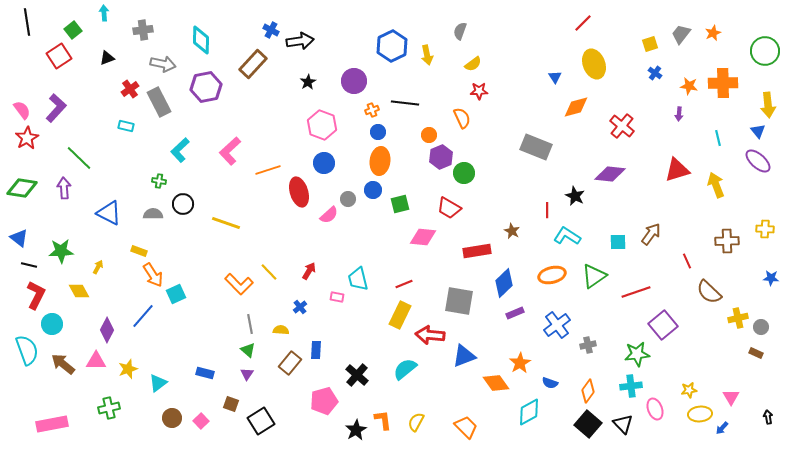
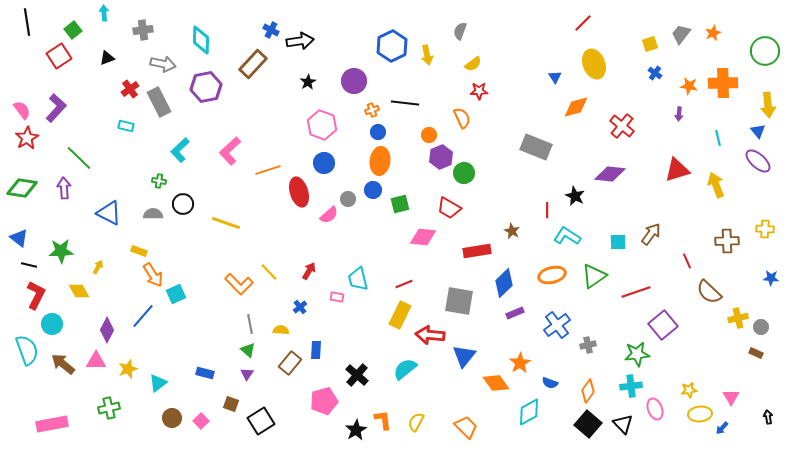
blue triangle at (464, 356): rotated 30 degrees counterclockwise
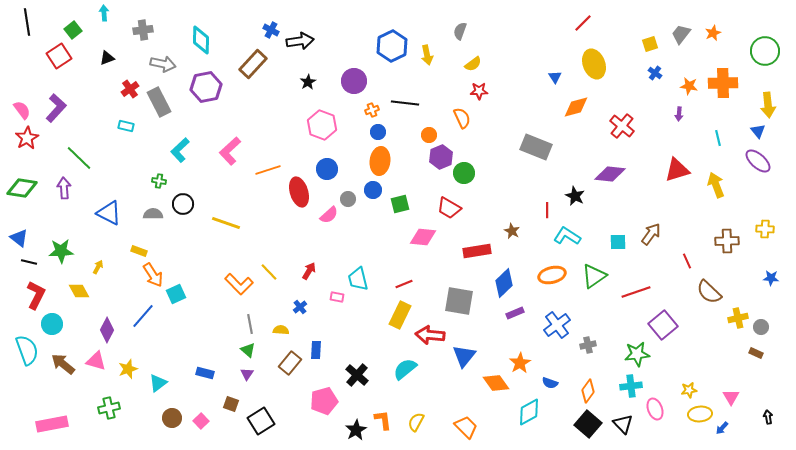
blue circle at (324, 163): moved 3 px right, 6 px down
black line at (29, 265): moved 3 px up
pink triangle at (96, 361): rotated 15 degrees clockwise
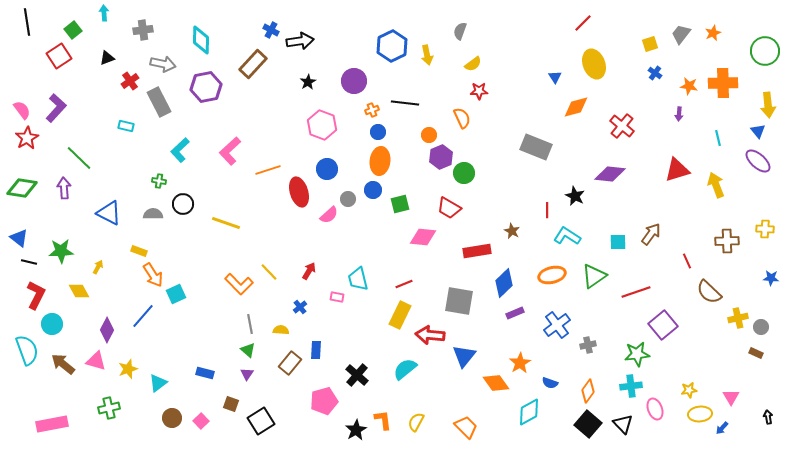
red cross at (130, 89): moved 8 px up
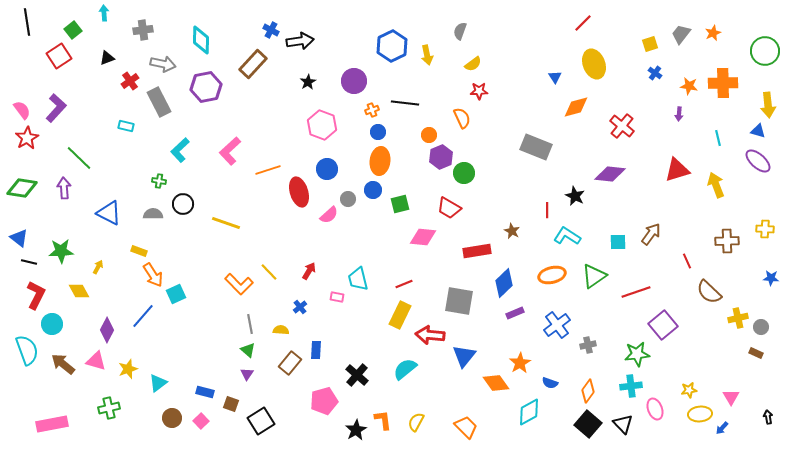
blue triangle at (758, 131): rotated 35 degrees counterclockwise
blue rectangle at (205, 373): moved 19 px down
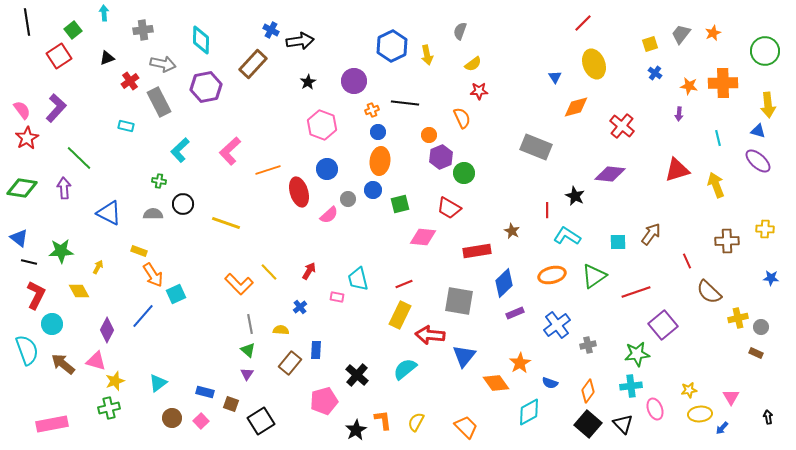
yellow star at (128, 369): moved 13 px left, 12 px down
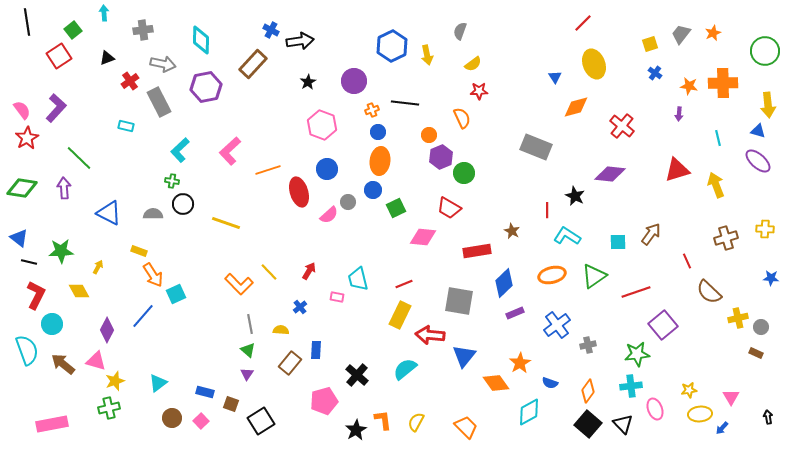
green cross at (159, 181): moved 13 px right
gray circle at (348, 199): moved 3 px down
green square at (400, 204): moved 4 px left, 4 px down; rotated 12 degrees counterclockwise
brown cross at (727, 241): moved 1 px left, 3 px up; rotated 15 degrees counterclockwise
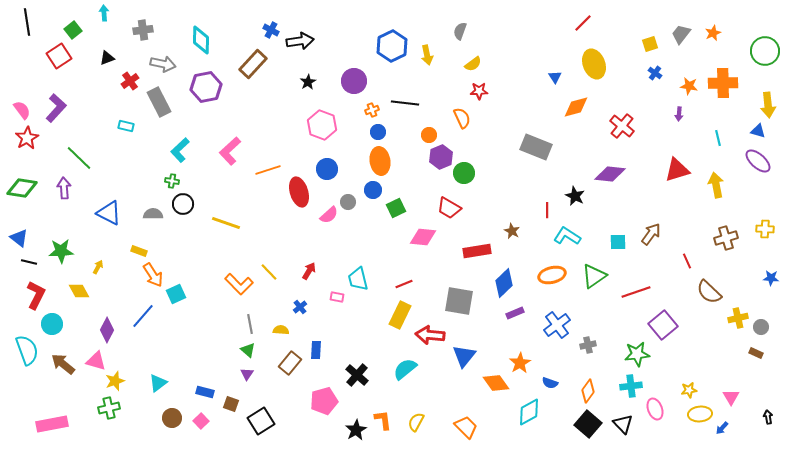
orange ellipse at (380, 161): rotated 16 degrees counterclockwise
yellow arrow at (716, 185): rotated 10 degrees clockwise
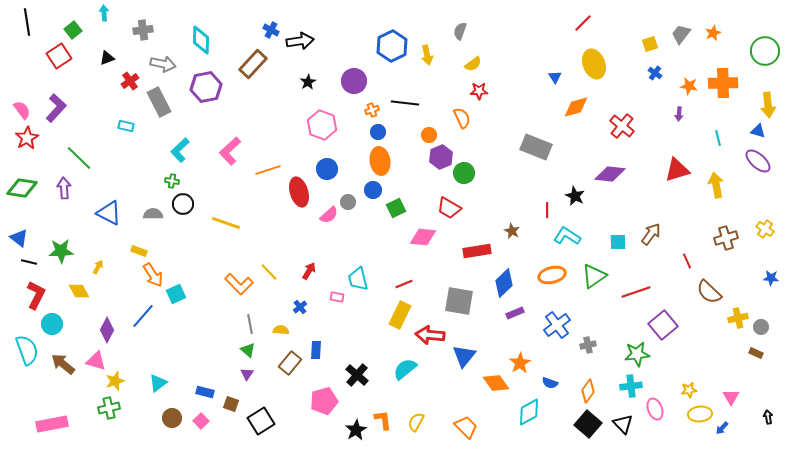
yellow cross at (765, 229): rotated 30 degrees clockwise
